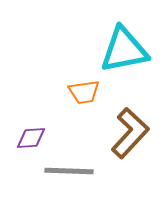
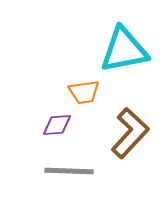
purple diamond: moved 26 px right, 13 px up
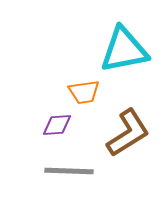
brown L-shape: moved 2 px left; rotated 15 degrees clockwise
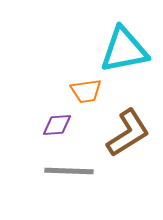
orange trapezoid: moved 2 px right, 1 px up
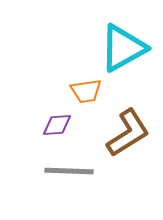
cyan triangle: moved 1 px left, 2 px up; rotated 18 degrees counterclockwise
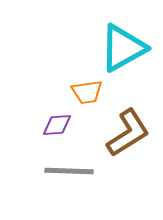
orange trapezoid: moved 1 px right, 1 px down
